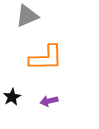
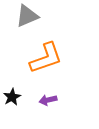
orange L-shape: rotated 18 degrees counterclockwise
purple arrow: moved 1 px left, 1 px up
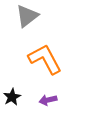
gray triangle: rotated 15 degrees counterclockwise
orange L-shape: moved 1 px left, 1 px down; rotated 99 degrees counterclockwise
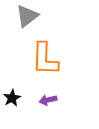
orange L-shape: rotated 150 degrees counterclockwise
black star: moved 1 px down
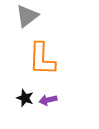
orange L-shape: moved 3 px left
black star: moved 13 px right; rotated 24 degrees counterclockwise
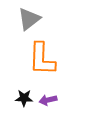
gray triangle: moved 2 px right, 3 px down
black star: moved 1 px left; rotated 18 degrees counterclockwise
